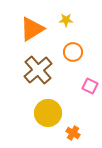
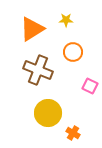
brown cross: rotated 28 degrees counterclockwise
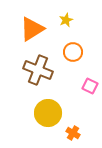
yellow star: rotated 24 degrees counterclockwise
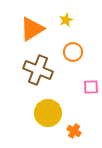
pink square: moved 1 px right, 1 px down; rotated 28 degrees counterclockwise
orange cross: moved 1 px right, 2 px up
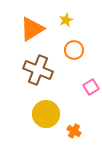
orange circle: moved 1 px right, 2 px up
pink square: rotated 28 degrees counterclockwise
yellow circle: moved 2 px left, 1 px down
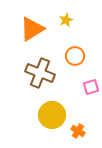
orange circle: moved 1 px right, 6 px down
brown cross: moved 2 px right, 3 px down
pink square: rotated 14 degrees clockwise
yellow circle: moved 6 px right, 1 px down
orange cross: moved 4 px right
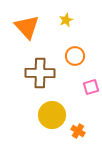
orange triangle: moved 5 px left, 2 px up; rotated 40 degrees counterclockwise
brown cross: rotated 20 degrees counterclockwise
